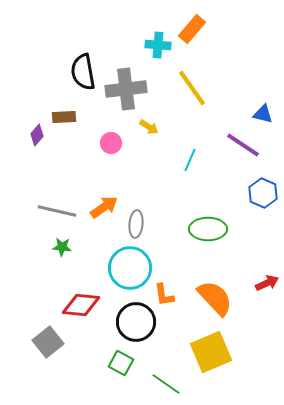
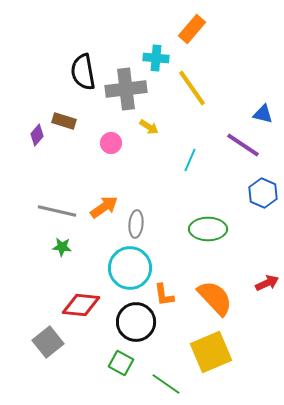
cyan cross: moved 2 px left, 13 px down
brown rectangle: moved 4 px down; rotated 20 degrees clockwise
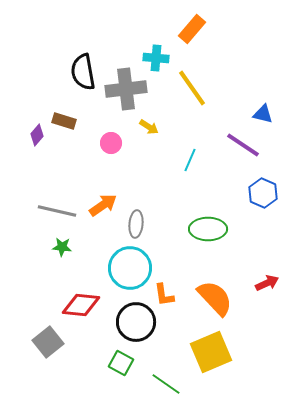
orange arrow: moved 1 px left, 2 px up
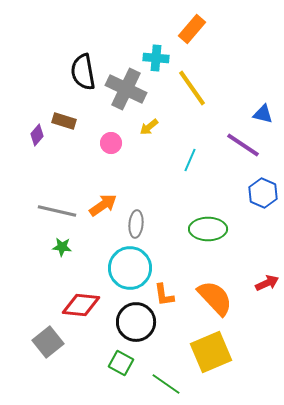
gray cross: rotated 33 degrees clockwise
yellow arrow: rotated 108 degrees clockwise
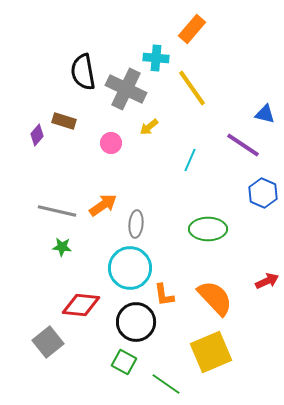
blue triangle: moved 2 px right
red arrow: moved 2 px up
green square: moved 3 px right, 1 px up
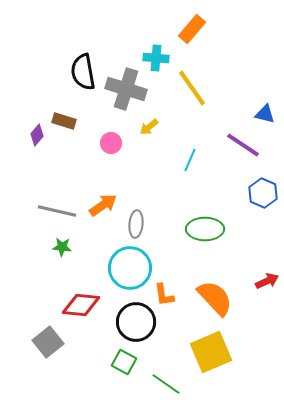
gray cross: rotated 9 degrees counterclockwise
green ellipse: moved 3 px left
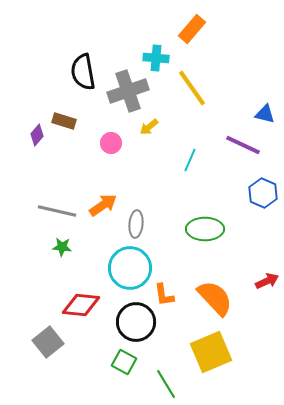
gray cross: moved 2 px right, 2 px down; rotated 36 degrees counterclockwise
purple line: rotated 9 degrees counterclockwise
green line: rotated 24 degrees clockwise
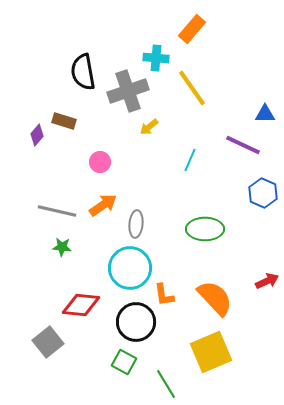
blue triangle: rotated 15 degrees counterclockwise
pink circle: moved 11 px left, 19 px down
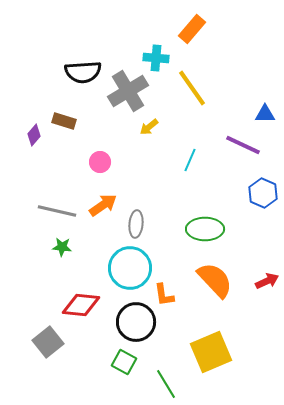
black semicircle: rotated 84 degrees counterclockwise
gray cross: rotated 12 degrees counterclockwise
purple diamond: moved 3 px left
orange semicircle: moved 18 px up
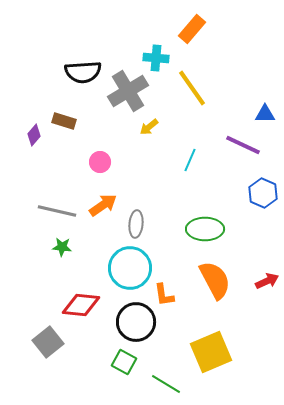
orange semicircle: rotated 15 degrees clockwise
green line: rotated 28 degrees counterclockwise
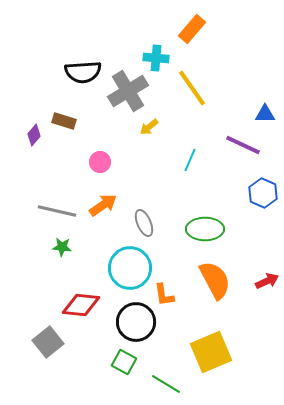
gray ellipse: moved 8 px right, 1 px up; rotated 28 degrees counterclockwise
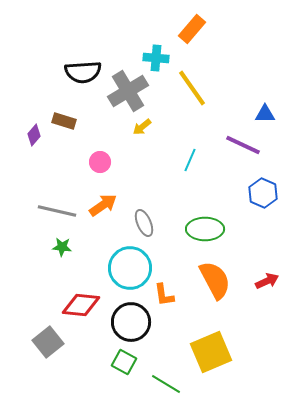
yellow arrow: moved 7 px left
black circle: moved 5 px left
